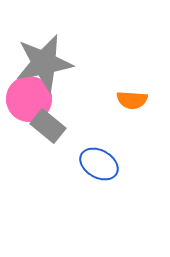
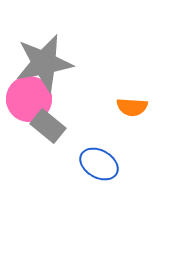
orange semicircle: moved 7 px down
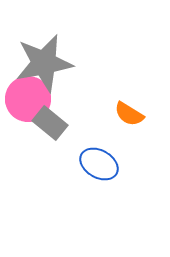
pink circle: moved 1 px left
orange semicircle: moved 3 px left, 7 px down; rotated 28 degrees clockwise
gray rectangle: moved 2 px right, 3 px up
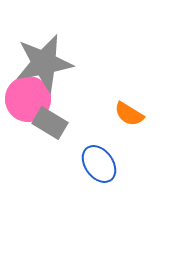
gray rectangle: rotated 8 degrees counterclockwise
blue ellipse: rotated 24 degrees clockwise
